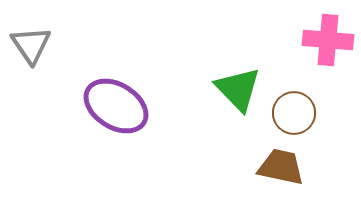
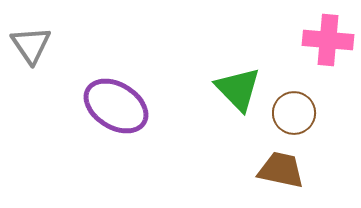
brown trapezoid: moved 3 px down
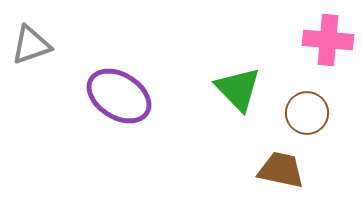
gray triangle: rotated 45 degrees clockwise
purple ellipse: moved 3 px right, 10 px up
brown circle: moved 13 px right
